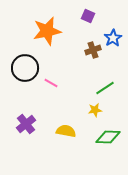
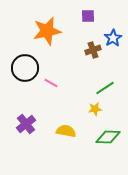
purple square: rotated 24 degrees counterclockwise
yellow star: moved 1 px up
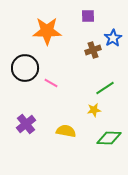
orange star: rotated 12 degrees clockwise
yellow star: moved 1 px left, 1 px down
green diamond: moved 1 px right, 1 px down
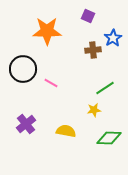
purple square: rotated 24 degrees clockwise
brown cross: rotated 14 degrees clockwise
black circle: moved 2 px left, 1 px down
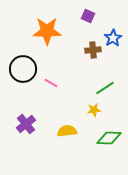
yellow semicircle: moved 1 px right; rotated 18 degrees counterclockwise
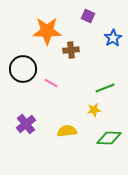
brown cross: moved 22 px left
green line: rotated 12 degrees clockwise
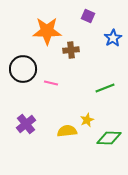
pink line: rotated 16 degrees counterclockwise
yellow star: moved 7 px left, 10 px down; rotated 16 degrees counterclockwise
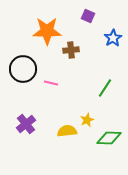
green line: rotated 36 degrees counterclockwise
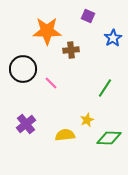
pink line: rotated 32 degrees clockwise
yellow semicircle: moved 2 px left, 4 px down
